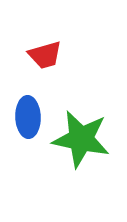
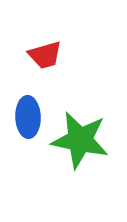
green star: moved 1 px left, 1 px down
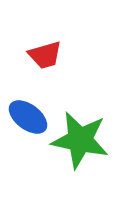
blue ellipse: rotated 51 degrees counterclockwise
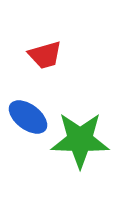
green star: rotated 10 degrees counterclockwise
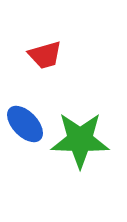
blue ellipse: moved 3 px left, 7 px down; rotated 9 degrees clockwise
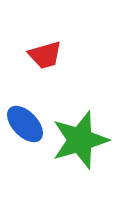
green star: rotated 18 degrees counterclockwise
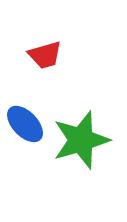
green star: moved 1 px right
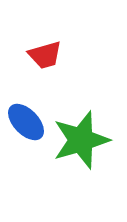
blue ellipse: moved 1 px right, 2 px up
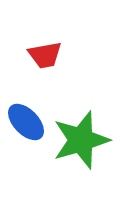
red trapezoid: rotated 6 degrees clockwise
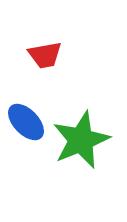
green star: rotated 6 degrees counterclockwise
